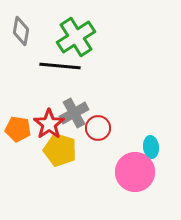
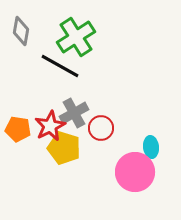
black line: rotated 24 degrees clockwise
red star: moved 1 px right, 2 px down; rotated 8 degrees clockwise
red circle: moved 3 px right
yellow pentagon: moved 4 px right, 2 px up
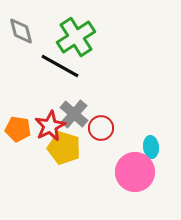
gray diamond: rotated 24 degrees counterclockwise
gray cross: moved 1 px down; rotated 20 degrees counterclockwise
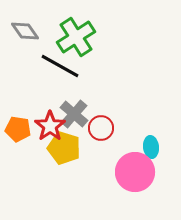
gray diamond: moved 4 px right; rotated 20 degrees counterclockwise
red star: rotated 8 degrees counterclockwise
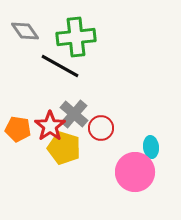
green cross: rotated 27 degrees clockwise
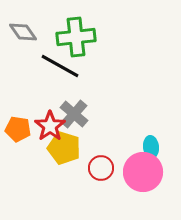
gray diamond: moved 2 px left, 1 px down
red circle: moved 40 px down
pink circle: moved 8 px right
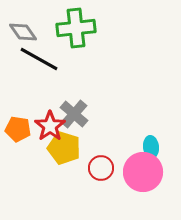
green cross: moved 9 px up
black line: moved 21 px left, 7 px up
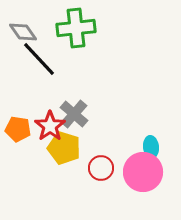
black line: rotated 18 degrees clockwise
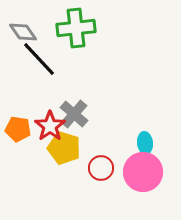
cyan ellipse: moved 6 px left, 4 px up
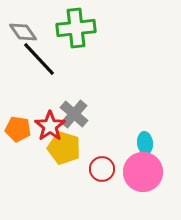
red circle: moved 1 px right, 1 px down
